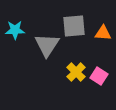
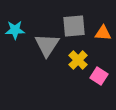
yellow cross: moved 2 px right, 12 px up
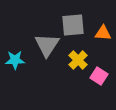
gray square: moved 1 px left, 1 px up
cyan star: moved 30 px down
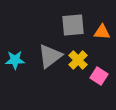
orange triangle: moved 1 px left, 1 px up
gray triangle: moved 3 px right, 11 px down; rotated 20 degrees clockwise
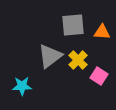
cyan star: moved 7 px right, 26 px down
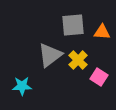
gray triangle: moved 1 px up
pink square: moved 1 px down
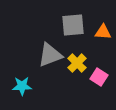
orange triangle: moved 1 px right
gray triangle: rotated 16 degrees clockwise
yellow cross: moved 1 px left, 3 px down
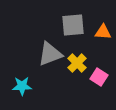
gray triangle: moved 1 px up
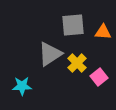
gray triangle: rotated 12 degrees counterclockwise
pink square: rotated 18 degrees clockwise
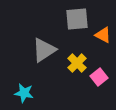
gray square: moved 4 px right, 6 px up
orange triangle: moved 3 px down; rotated 24 degrees clockwise
gray triangle: moved 6 px left, 4 px up
cyan star: moved 2 px right, 7 px down; rotated 12 degrees clockwise
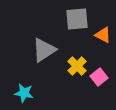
yellow cross: moved 3 px down
